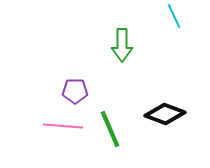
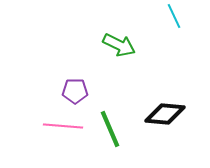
green arrow: moved 3 px left; rotated 64 degrees counterclockwise
black diamond: rotated 15 degrees counterclockwise
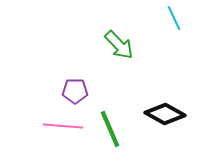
cyan line: moved 2 px down
green arrow: rotated 20 degrees clockwise
black diamond: rotated 24 degrees clockwise
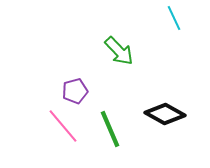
green arrow: moved 6 px down
purple pentagon: rotated 15 degrees counterclockwise
pink line: rotated 45 degrees clockwise
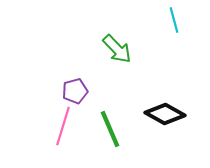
cyan line: moved 2 px down; rotated 10 degrees clockwise
green arrow: moved 2 px left, 2 px up
pink line: rotated 57 degrees clockwise
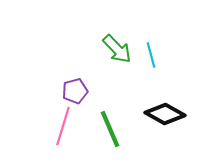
cyan line: moved 23 px left, 35 px down
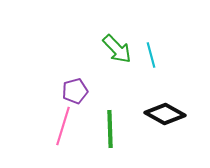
green line: rotated 21 degrees clockwise
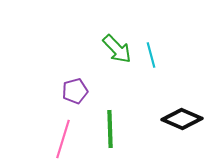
black diamond: moved 17 px right, 5 px down; rotated 6 degrees counterclockwise
pink line: moved 13 px down
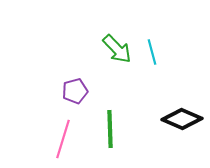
cyan line: moved 1 px right, 3 px up
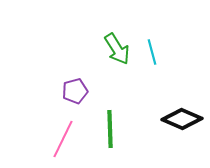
green arrow: rotated 12 degrees clockwise
pink line: rotated 9 degrees clockwise
